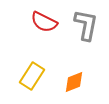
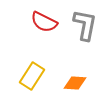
gray L-shape: moved 1 px left
orange diamond: moved 1 px right, 1 px down; rotated 25 degrees clockwise
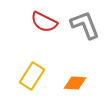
gray L-shape: rotated 32 degrees counterclockwise
